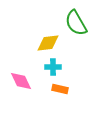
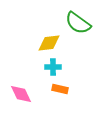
green semicircle: moved 2 px right; rotated 24 degrees counterclockwise
yellow diamond: moved 1 px right
pink diamond: moved 13 px down
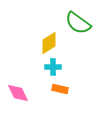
yellow diamond: rotated 25 degrees counterclockwise
pink diamond: moved 3 px left, 1 px up
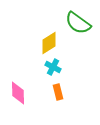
cyan cross: rotated 28 degrees clockwise
orange rectangle: moved 2 px left, 3 px down; rotated 63 degrees clockwise
pink diamond: rotated 25 degrees clockwise
